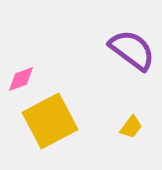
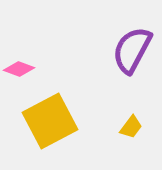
purple semicircle: rotated 99 degrees counterclockwise
pink diamond: moved 2 px left, 10 px up; rotated 40 degrees clockwise
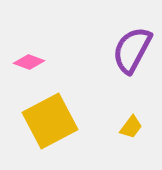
pink diamond: moved 10 px right, 7 px up
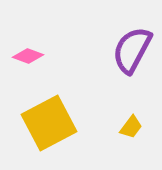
pink diamond: moved 1 px left, 6 px up
yellow square: moved 1 px left, 2 px down
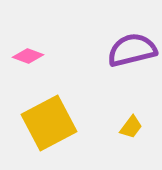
purple semicircle: rotated 48 degrees clockwise
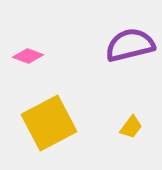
purple semicircle: moved 2 px left, 5 px up
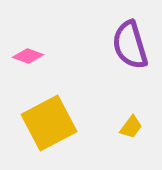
purple semicircle: rotated 93 degrees counterclockwise
